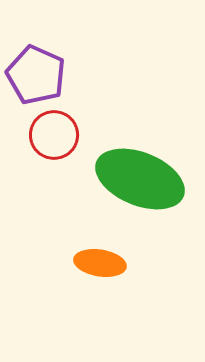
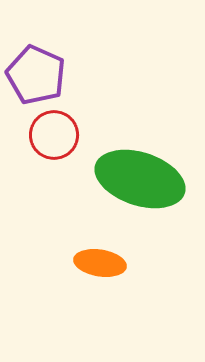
green ellipse: rotated 4 degrees counterclockwise
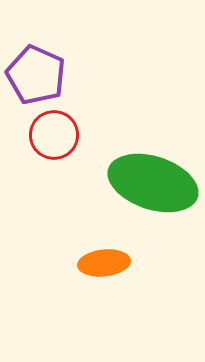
green ellipse: moved 13 px right, 4 px down
orange ellipse: moved 4 px right; rotated 15 degrees counterclockwise
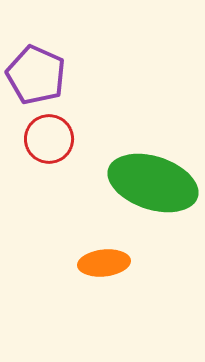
red circle: moved 5 px left, 4 px down
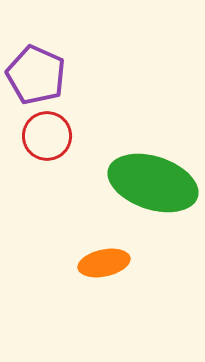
red circle: moved 2 px left, 3 px up
orange ellipse: rotated 6 degrees counterclockwise
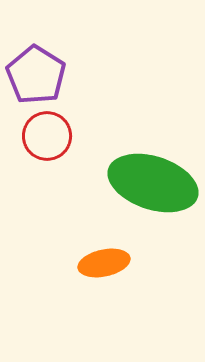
purple pentagon: rotated 8 degrees clockwise
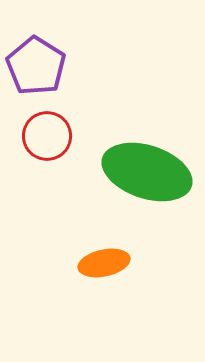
purple pentagon: moved 9 px up
green ellipse: moved 6 px left, 11 px up
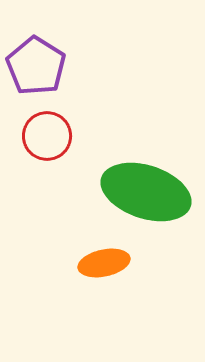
green ellipse: moved 1 px left, 20 px down
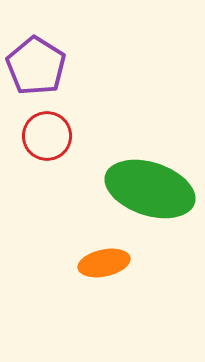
green ellipse: moved 4 px right, 3 px up
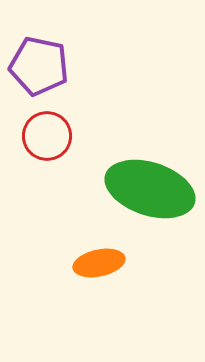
purple pentagon: moved 3 px right; rotated 20 degrees counterclockwise
orange ellipse: moved 5 px left
